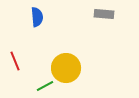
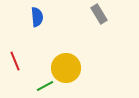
gray rectangle: moved 5 px left; rotated 54 degrees clockwise
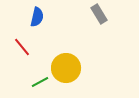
blue semicircle: rotated 18 degrees clockwise
red line: moved 7 px right, 14 px up; rotated 18 degrees counterclockwise
green line: moved 5 px left, 4 px up
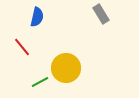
gray rectangle: moved 2 px right
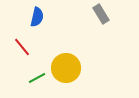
green line: moved 3 px left, 4 px up
